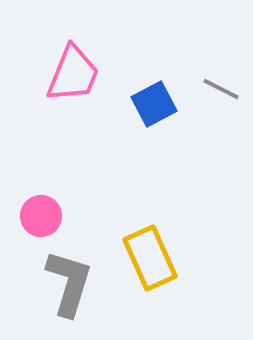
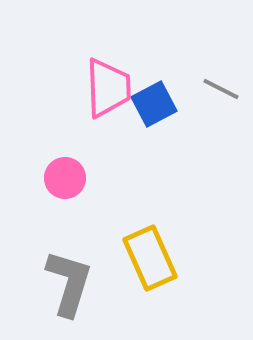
pink trapezoid: moved 35 px right, 14 px down; rotated 24 degrees counterclockwise
pink circle: moved 24 px right, 38 px up
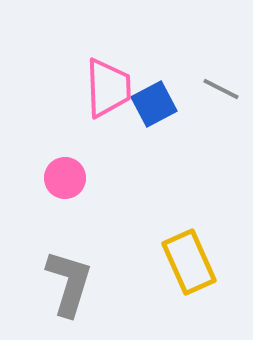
yellow rectangle: moved 39 px right, 4 px down
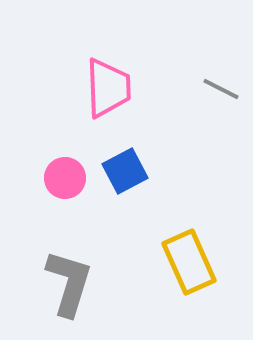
blue square: moved 29 px left, 67 px down
